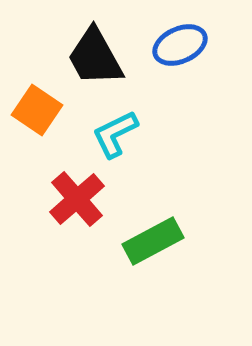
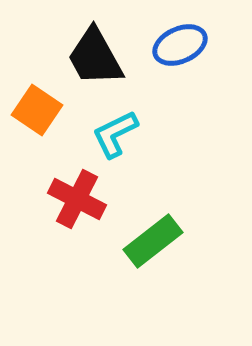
red cross: rotated 22 degrees counterclockwise
green rectangle: rotated 10 degrees counterclockwise
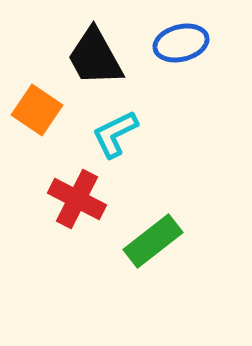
blue ellipse: moved 1 px right, 2 px up; rotated 10 degrees clockwise
